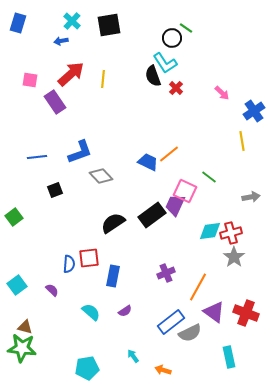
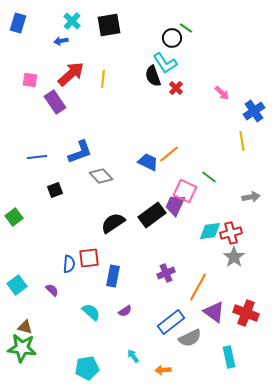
gray semicircle at (190, 333): moved 5 px down
orange arrow at (163, 370): rotated 21 degrees counterclockwise
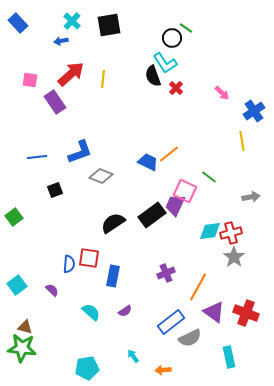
blue rectangle at (18, 23): rotated 60 degrees counterclockwise
gray diamond at (101, 176): rotated 25 degrees counterclockwise
red square at (89, 258): rotated 15 degrees clockwise
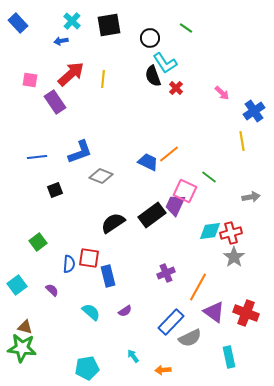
black circle at (172, 38): moved 22 px left
green square at (14, 217): moved 24 px right, 25 px down
blue rectangle at (113, 276): moved 5 px left; rotated 25 degrees counterclockwise
blue rectangle at (171, 322): rotated 8 degrees counterclockwise
